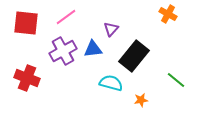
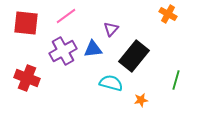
pink line: moved 1 px up
green line: rotated 66 degrees clockwise
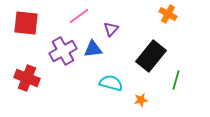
pink line: moved 13 px right
black rectangle: moved 17 px right
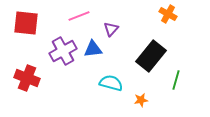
pink line: rotated 15 degrees clockwise
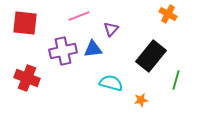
red square: moved 1 px left
purple cross: rotated 16 degrees clockwise
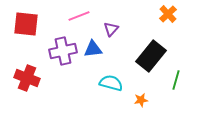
orange cross: rotated 18 degrees clockwise
red square: moved 1 px right, 1 px down
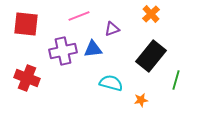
orange cross: moved 17 px left
purple triangle: moved 1 px right; rotated 28 degrees clockwise
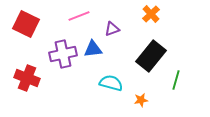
red square: rotated 20 degrees clockwise
purple cross: moved 3 px down
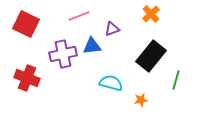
blue triangle: moved 1 px left, 3 px up
